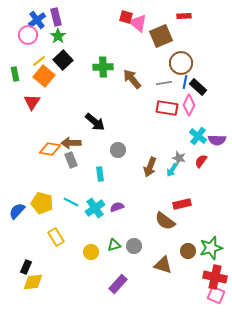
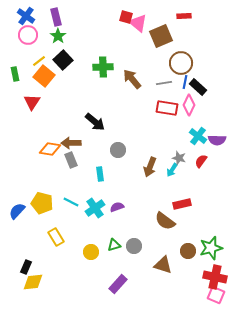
blue cross at (37, 20): moved 11 px left, 4 px up; rotated 18 degrees counterclockwise
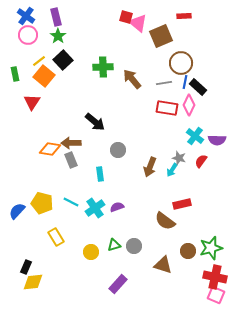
cyan cross at (198, 136): moved 3 px left
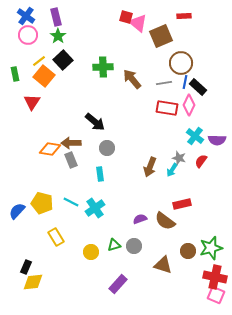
gray circle at (118, 150): moved 11 px left, 2 px up
purple semicircle at (117, 207): moved 23 px right, 12 px down
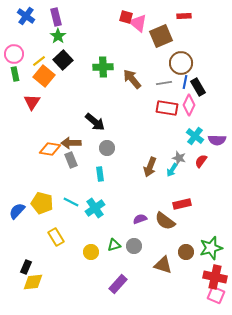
pink circle at (28, 35): moved 14 px left, 19 px down
black rectangle at (198, 87): rotated 18 degrees clockwise
brown circle at (188, 251): moved 2 px left, 1 px down
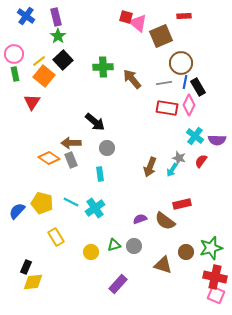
orange diamond at (50, 149): moved 1 px left, 9 px down; rotated 25 degrees clockwise
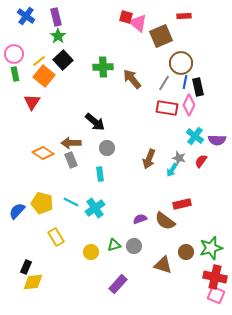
gray line at (164, 83): rotated 49 degrees counterclockwise
black rectangle at (198, 87): rotated 18 degrees clockwise
orange diamond at (49, 158): moved 6 px left, 5 px up
brown arrow at (150, 167): moved 1 px left, 8 px up
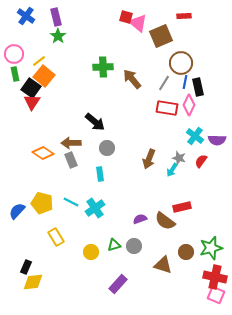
black square at (63, 60): moved 32 px left, 28 px down; rotated 12 degrees counterclockwise
red rectangle at (182, 204): moved 3 px down
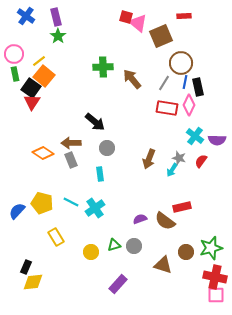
pink square at (216, 295): rotated 24 degrees counterclockwise
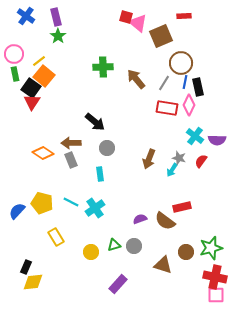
brown arrow at (132, 79): moved 4 px right
